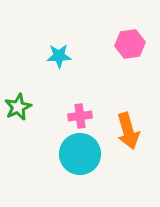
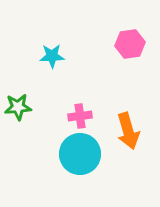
cyan star: moved 7 px left
green star: rotated 20 degrees clockwise
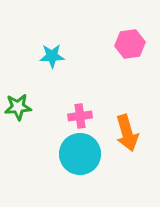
orange arrow: moved 1 px left, 2 px down
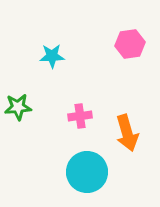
cyan circle: moved 7 px right, 18 px down
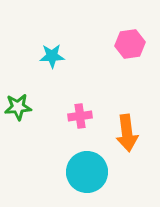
orange arrow: rotated 9 degrees clockwise
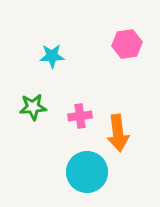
pink hexagon: moved 3 px left
green star: moved 15 px right
orange arrow: moved 9 px left
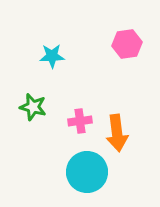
green star: rotated 20 degrees clockwise
pink cross: moved 5 px down
orange arrow: moved 1 px left
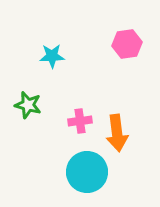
green star: moved 5 px left, 2 px up
